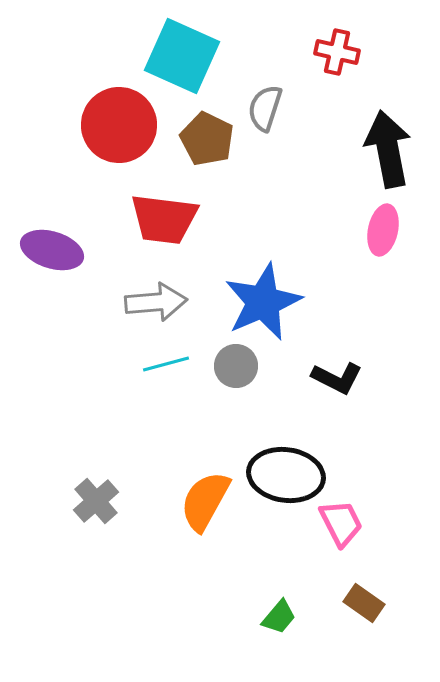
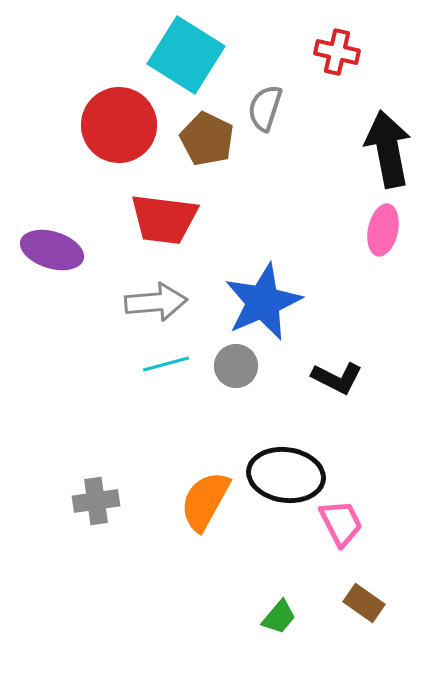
cyan square: moved 4 px right, 1 px up; rotated 8 degrees clockwise
gray cross: rotated 33 degrees clockwise
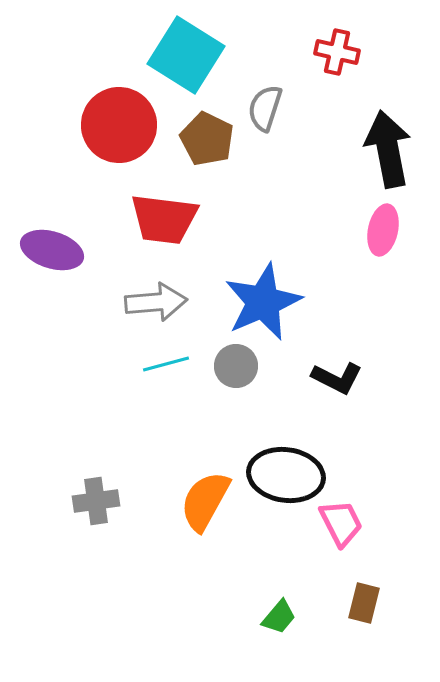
brown rectangle: rotated 69 degrees clockwise
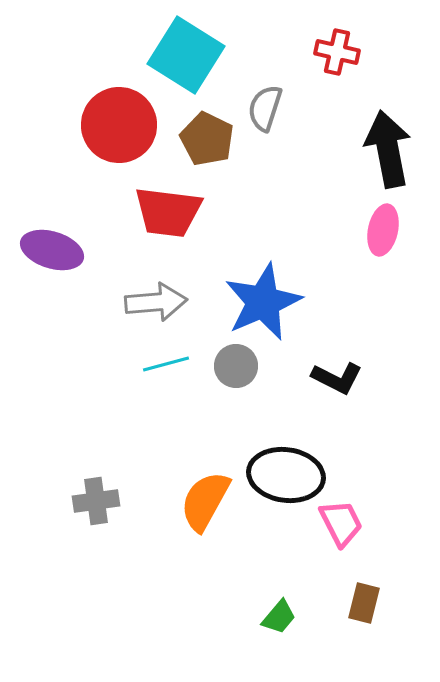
red trapezoid: moved 4 px right, 7 px up
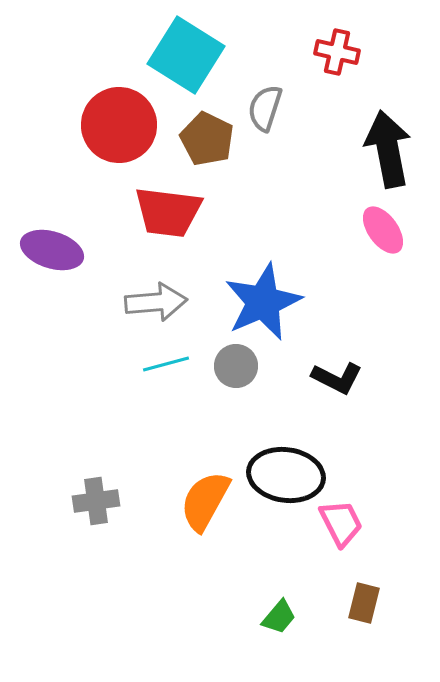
pink ellipse: rotated 48 degrees counterclockwise
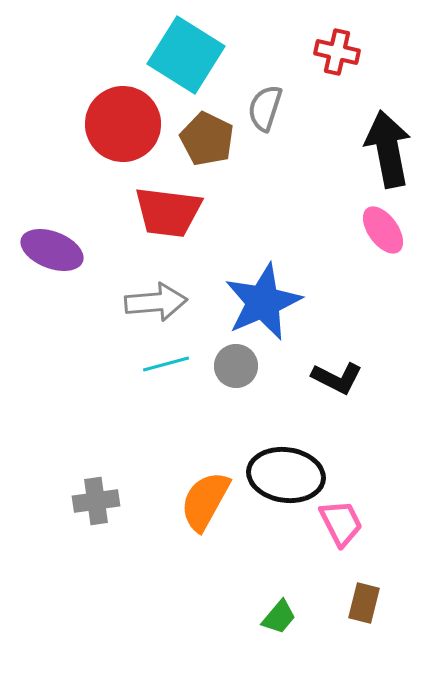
red circle: moved 4 px right, 1 px up
purple ellipse: rotated 4 degrees clockwise
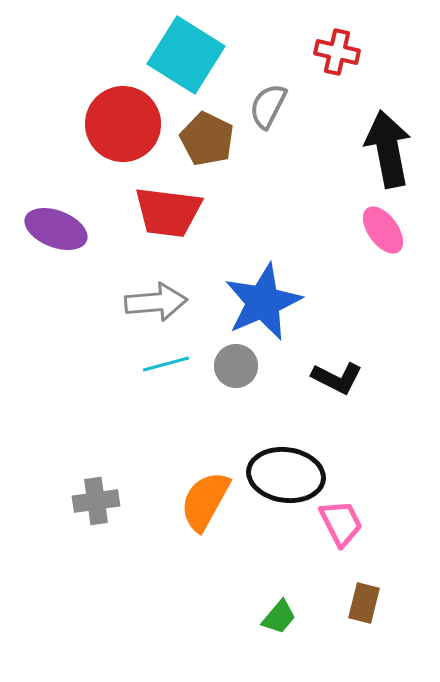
gray semicircle: moved 3 px right, 2 px up; rotated 9 degrees clockwise
purple ellipse: moved 4 px right, 21 px up
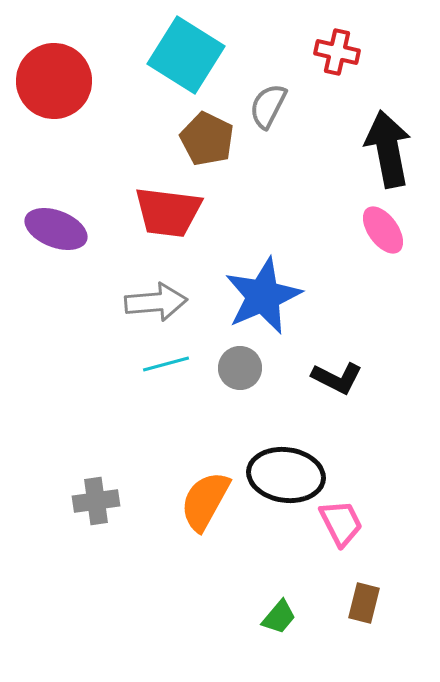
red circle: moved 69 px left, 43 px up
blue star: moved 6 px up
gray circle: moved 4 px right, 2 px down
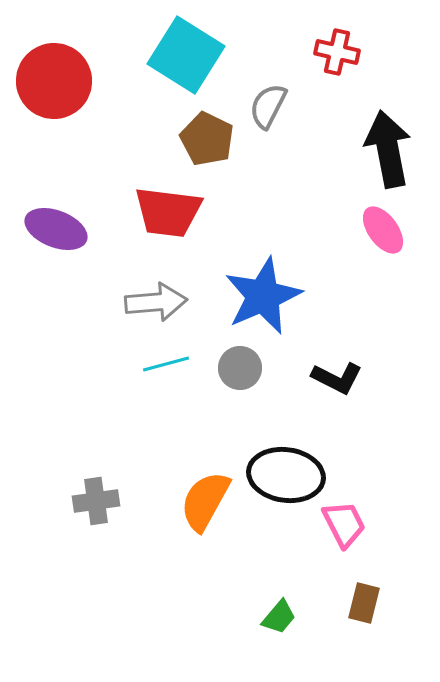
pink trapezoid: moved 3 px right, 1 px down
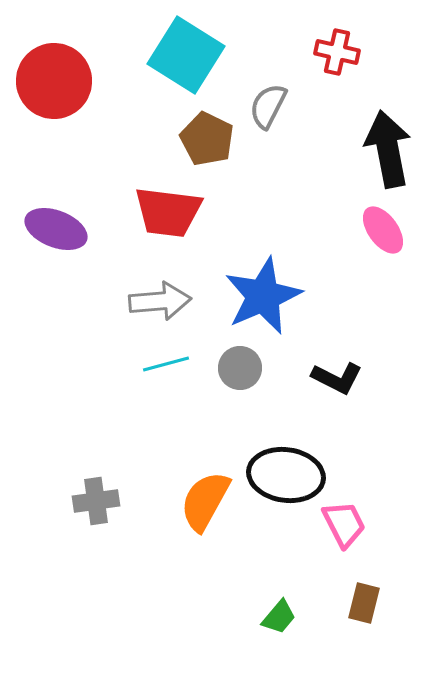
gray arrow: moved 4 px right, 1 px up
